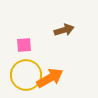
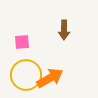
brown arrow: rotated 108 degrees clockwise
pink square: moved 2 px left, 3 px up
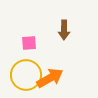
pink square: moved 7 px right, 1 px down
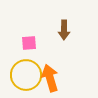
orange arrow: rotated 76 degrees counterclockwise
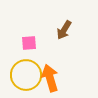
brown arrow: rotated 30 degrees clockwise
